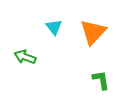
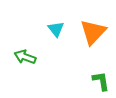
cyan triangle: moved 2 px right, 2 px down
green L-shape: moved 1 px down
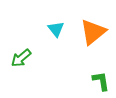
orange triangle: rotated 8 degrees clockwise
green arrow: moved 4 px left, 1 px down; rotated 60 degrees counterclockwise
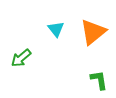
green L-shape: moved 2 px left, 1 px up
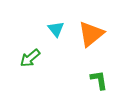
orange triangle: moved 2 px left, 2 px down
green arrow: moved 9 px right
